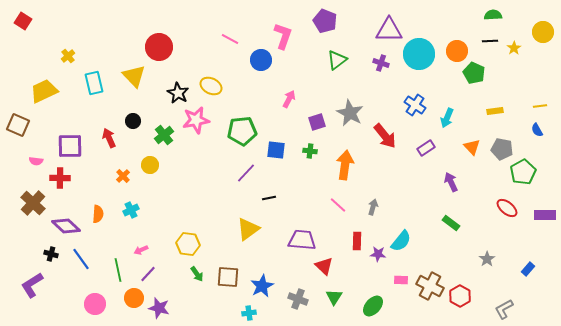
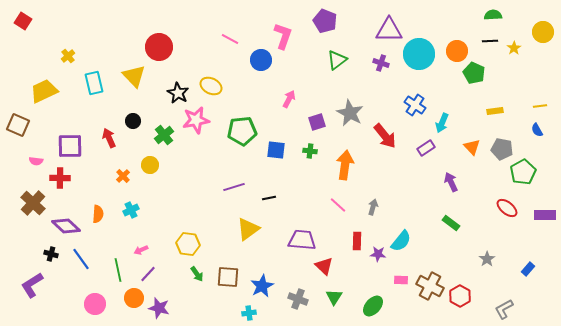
cyan arrow at (447, 118): moved 5 px left, 5 px down
purple line at (246, 173): moved 12 px left, 14 px down; rotated 30 degrees clockwise
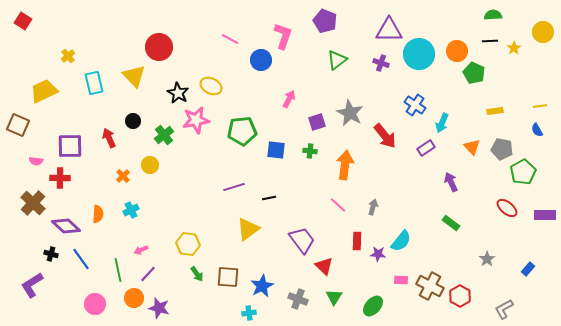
purple trapezoid at (302, 240): rotated 48 degrees clockwise
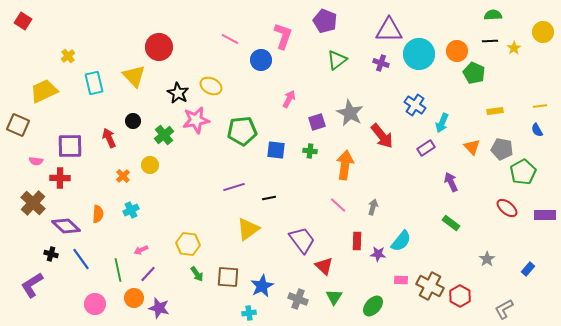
red arrow at (385, 136): moved 3 px left
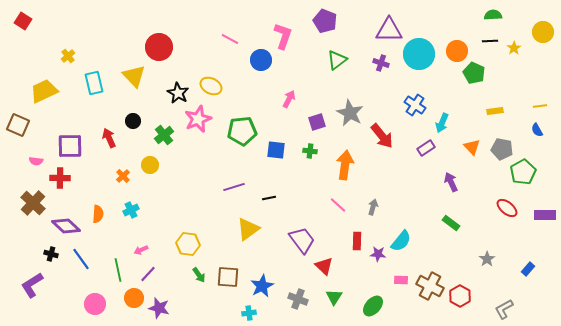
pink star at (196, 120): moved 2 px right, 1 px up; rotated 12 degrees counterclockwise
green arrow at (197, 274): moved 2 px right, 1 px down
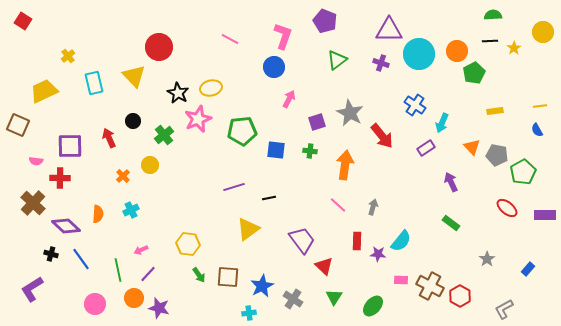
blue circle at (261, 60): moved 13 px right, 7 px down
green pentagon at (474, 73): rotated 20 degrees clockwise
yellow ellipse at (211, 86): moved 2 px down; rotated 40 degrees counterclockwise
gray pentagon at (502, 149): moved 5 px left, 6 px down
purple L-shape at (32, 285): moved 4 px down
gray cross at (298, 299): moved 5 px left; rotated 12 degrees clockwise
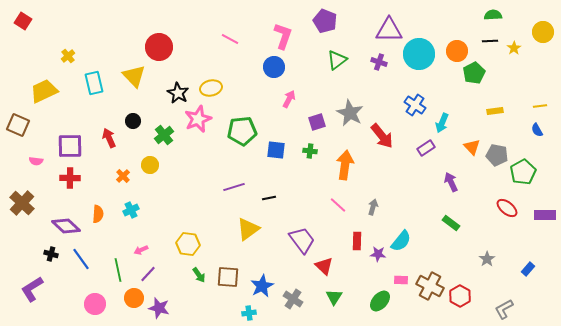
purple cross at (381, 63): moved 2 px left, 1 px up
red cross at (60, 178): moved 10 px right
brown cross at (33, 203): moved 11 px left
green ellipse at (373, 306): moved 7 px right, 5 px up
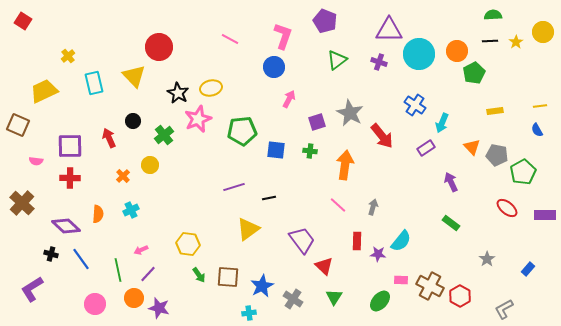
yellow star at (514, 48): moved 2 px right, 6 px up
